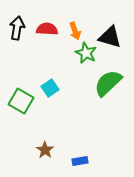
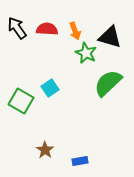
black arrow: rotated 45 degrees counterclockwise
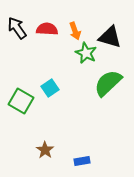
blue rectangle: moved 2 px right
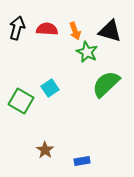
black arrow: rotated 50 degrees clockwise
black triangle: moved 6 px up
green star: moved 1 px right, 1 px up
green semicircle: moved 2 px left, 1 px down
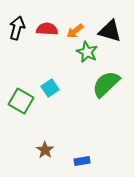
orange arrow: rotated 72 degrees clockwise
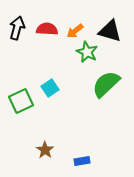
green square: rotated 35 degrees clockwise
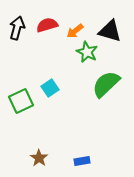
red semicircle: moved 4 px up; rotated 20 degrees counterclockwise
brown star: moved 6 px left, 8 px down
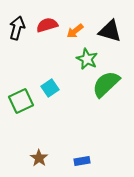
green star: moved 7 px down
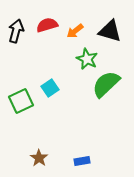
black arrow: moved 1 px left, 3 px down
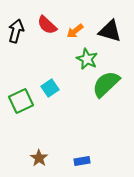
red semicircle: rotated 120 degrees counterclockwise
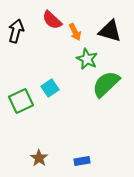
red semicircle: moved 5 px right, 5 px up
orange arrow: moved 1 px down; rotated 78 degrees counterclockwise
